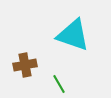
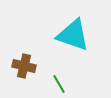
brown cross: moved 1 px left, 1 px down; rotated 25 degrees clockwise
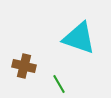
cyan triangle: moved 6 px right, 3 px down
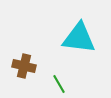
cyan triangle: rotated 12 degrees counterclockwise
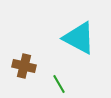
cyan triangle: rotated 21 degrees clockwise
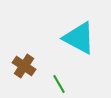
brown cross: rotated 20 degrees clockwise
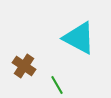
green line: moved 2 px left, 1 px down
